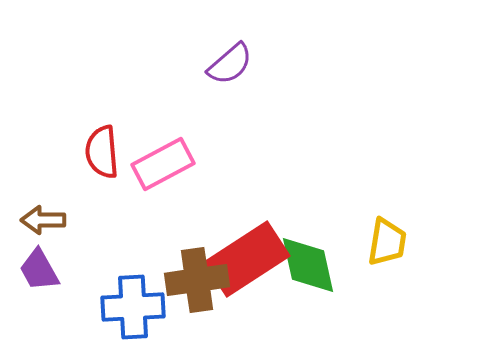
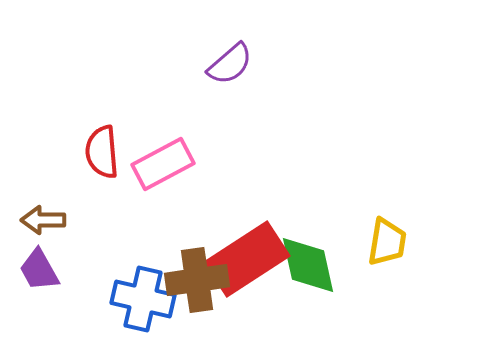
blue cross: moved 10 px right, 8 px up; rotated 16 degrees clockwise
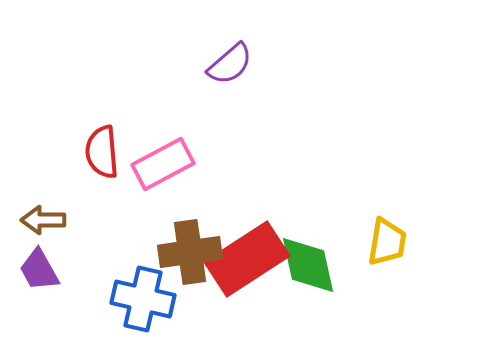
brown cross: moved 7 px left, 28 px up
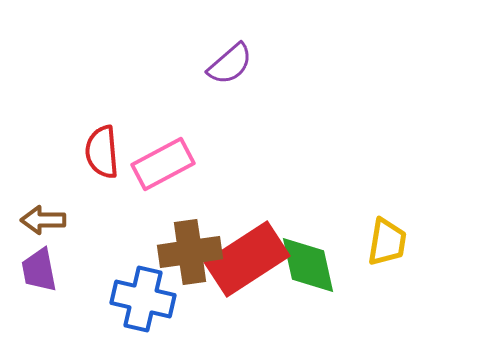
purple trapezoid: rotated 18 degrees clockwise
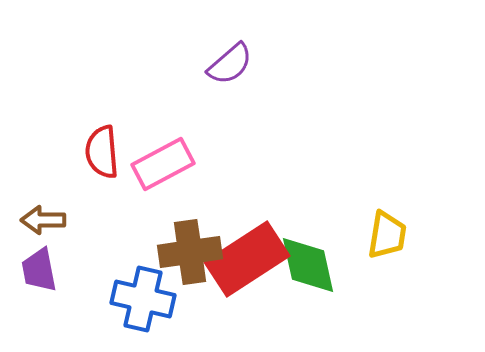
yellow trapezoid: moved 7 px up
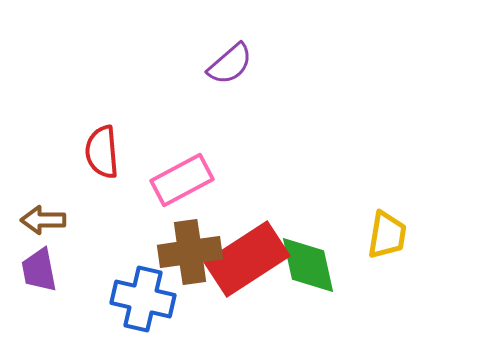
pink rectangle: moved 19 px right, 16 px down
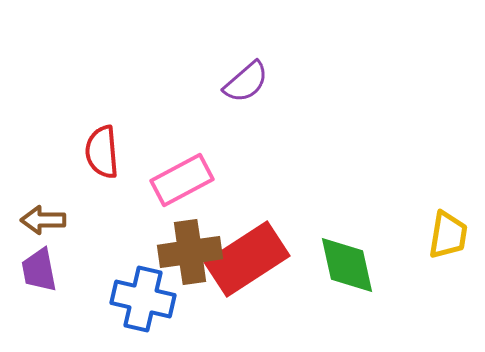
purple semicircle: moved 16 px right, 18 px down
yellow trapezoid: moved 61 px right
green diamond: moved 39 px right
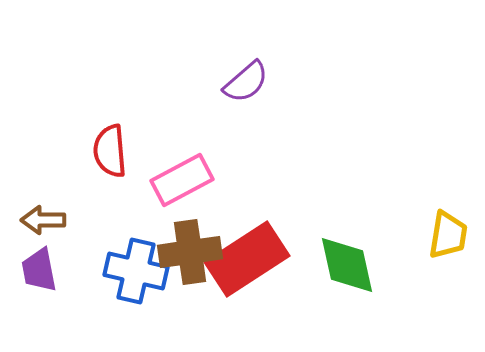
red semicircle: moved 8 px right, 1 px up
blue cross: moved 7 px left, 28 px up
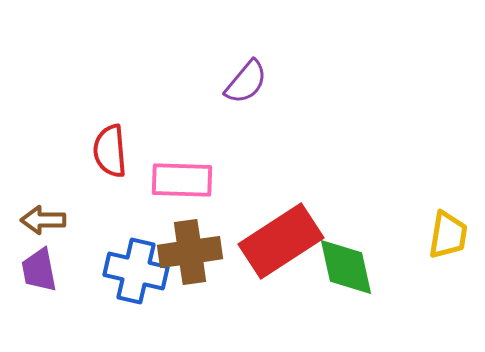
purple semicircle: rotated 9 degrees counterclockwise
pink rectangle: rotated 30 degrees clockwise
red rectangle: moved 34 px right, 18 px up
green diamond: moved 1 px left, 2 px down
